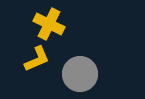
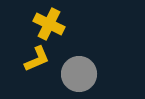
gray circle: moved 1 px left
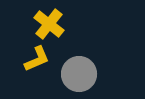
yellow cross: rotated 12 degrees clockwise
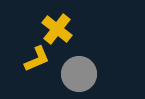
yellow cross: moved 8 px right, 5 px down
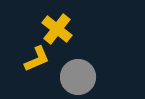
gray circle: moved 1 px left, 3 px down
